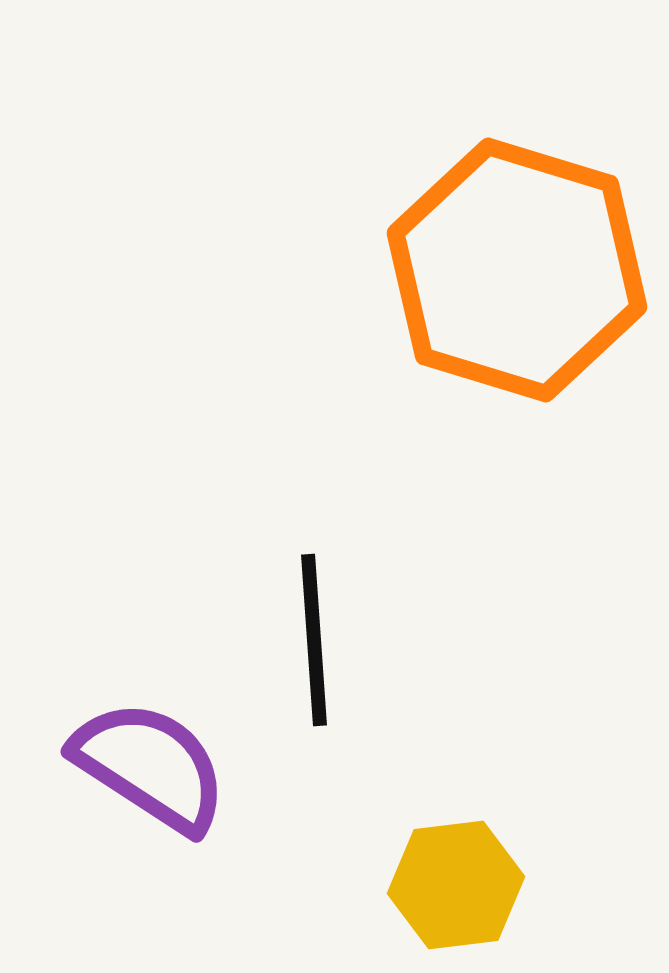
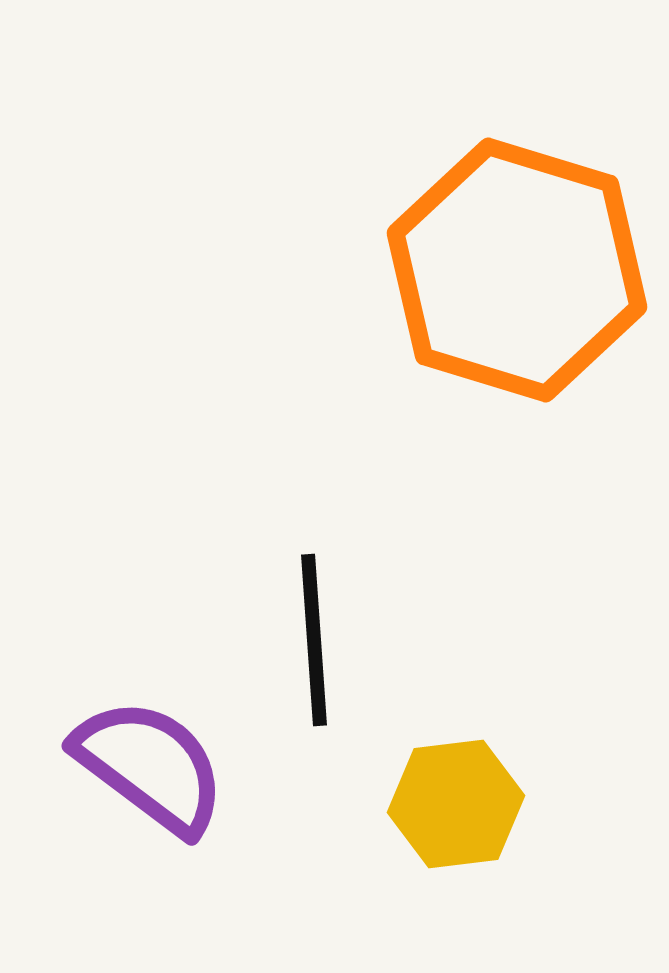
purple semicircle: rotated 4 degrees clockwise
yellow hexagon: moved 81 px up
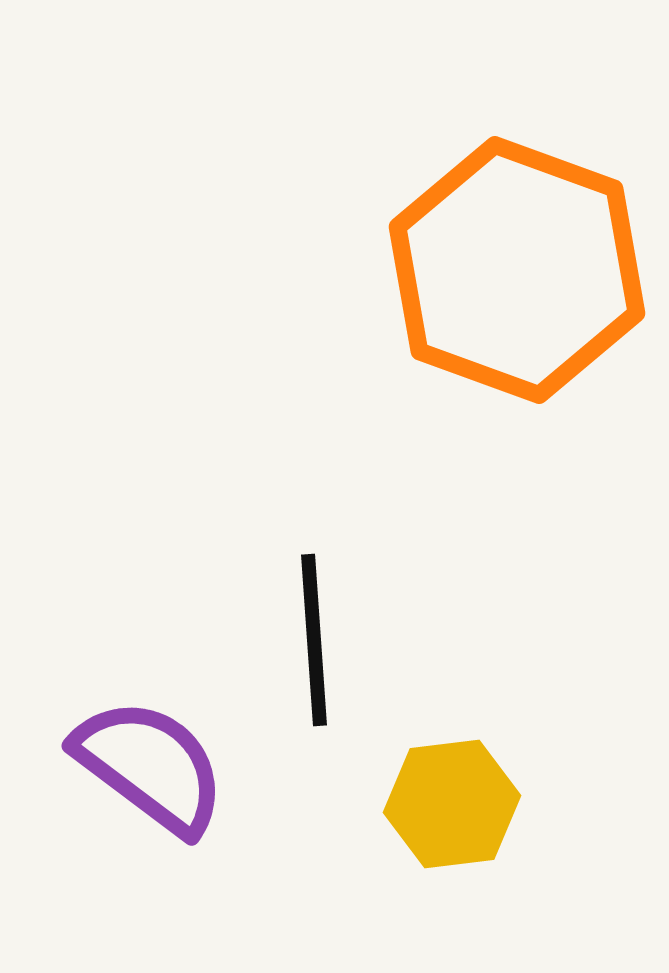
orange hexagon: rotated 3 degrees clockwise
yellow hexagon: moved 4 px left
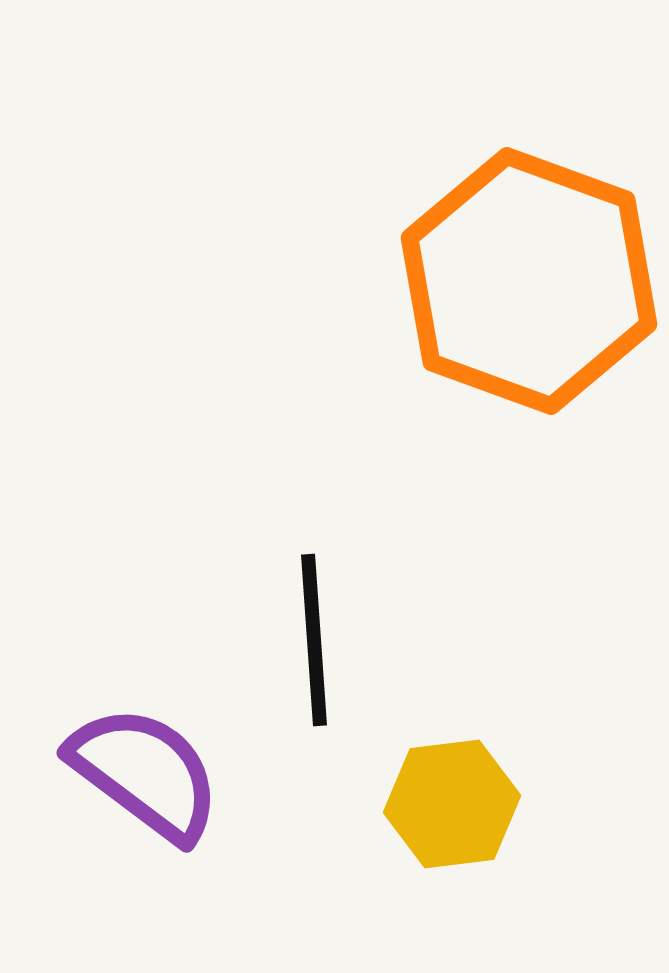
orange hexagon: moved 12 px right, 11 px down
purple semicircle: moved 5 px left, 7 px down
